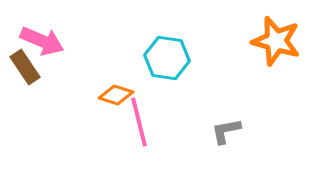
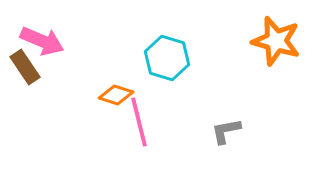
cyan hexagon: rotated 9 degrees clockwise
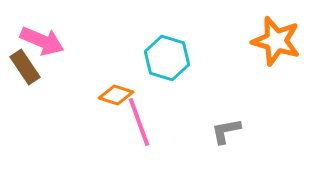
pink line: rotated 6 degrees counterclockwise
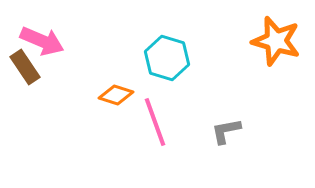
pink line: moved 16 px right
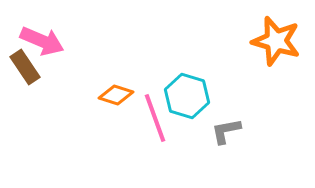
cyan hexagon: moved 20 px right, 38 px down
pink line: moved 4 px up
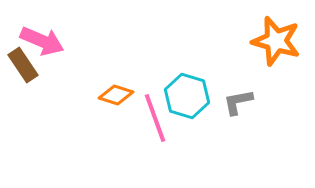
brown rectangle: moved 2 px left, 2 px up
gray L-shape: moved 12 px right, 29 px up
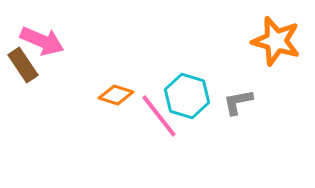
pink line: moved 4 px right, 2 px up; rotated 18 degrees counterclockwise
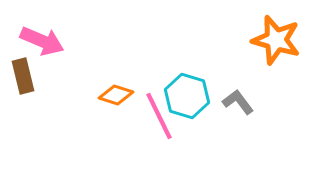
orange star: moved 1 px up
brown rectangle: moved 11 px down; rotated 20 degrees clockwise
gray L-shape: rotated 64 degrees clockwise
pink line: rotated 12 degrees clockwise
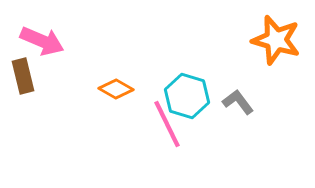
orange diamond: moved 6 px up; rotated 12 degrees clockwise
pink line: moved 8 px right, 8 px down
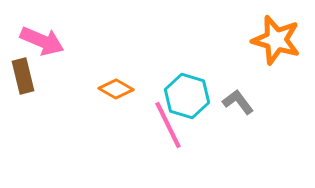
pink line: moved 1 px right, 1 px down
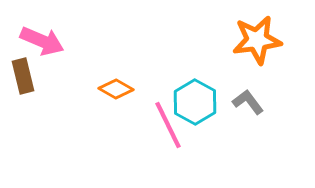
orange star: moved 19 px left; rotated 24 degrees counterclockwise
cyan hexagon: moved 8 px right, 6 px down; rotated 12 degrees clockwise
gray L-shape: moved 10 px right
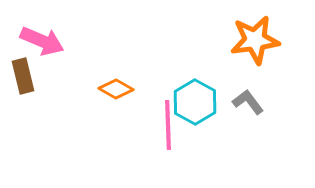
orange star: moved 2 px left
pink line: rotated 24 degrees clockwise
